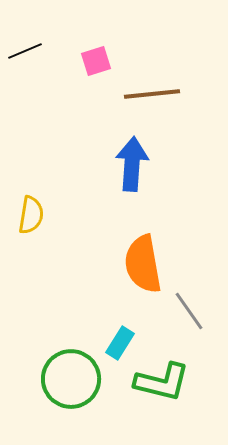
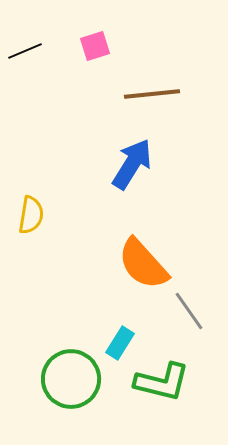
pink square: moved 1 px left, 15 px up
blue arrow: rotated 28 degrees clockwise
orange semicircle: rotated 32 degrees counterclockwise
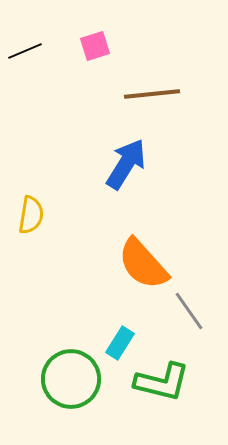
blue arrow: moved 6 px left
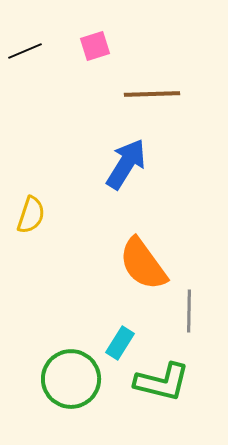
brown line: rotated 4 degrees clockwise
yellow semicircle: rotated 9 degrees clockwise
orange semicircle: rotated 6 degrees clockwise
gray line: rotated 36 degrees clockwise
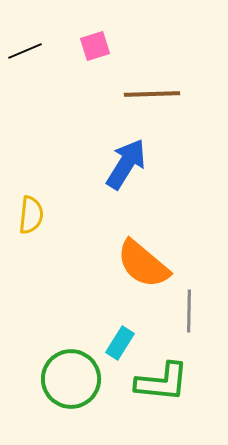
yellow semicircle: rotated 12 degrees counterclockwise
orange semicircle: rotated 14 degrees counterclockwise
green L-shape: rotated 8 degrees counterclockwise
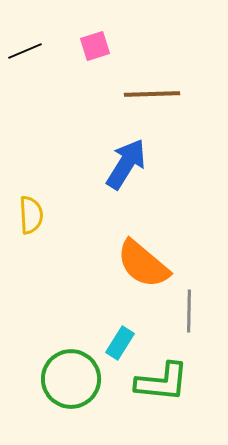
yellow semicircle: rotated 9 degrees counterclockwise
